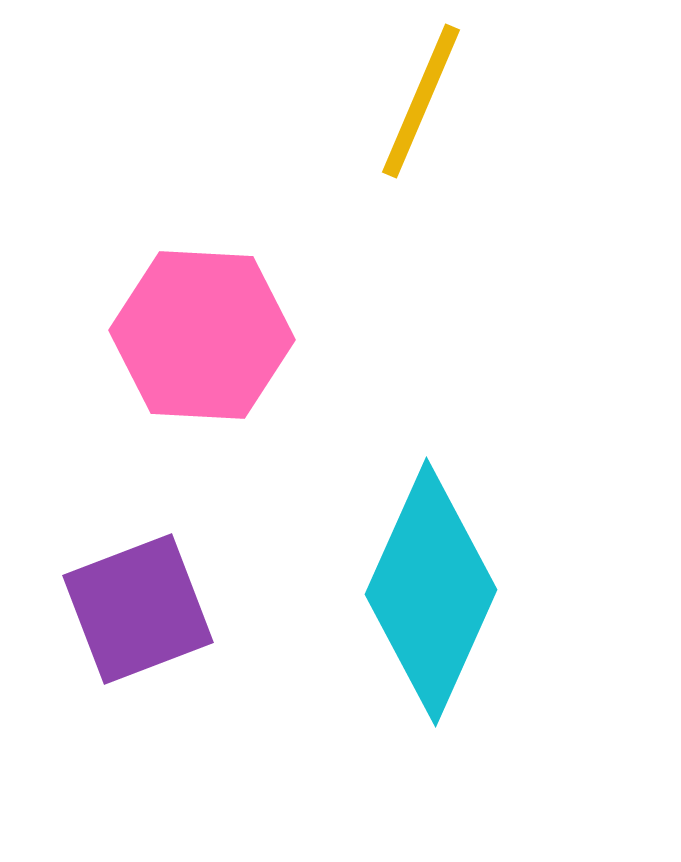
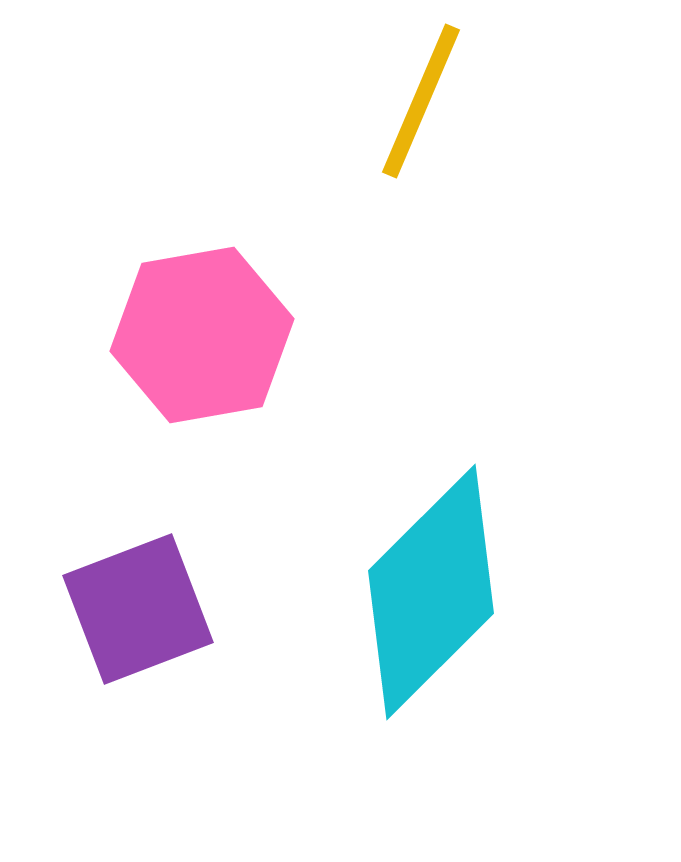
pink hexagon: rotated 13 degrees counterclockwise
cyan diamond: rotated 21 degrees clockwise
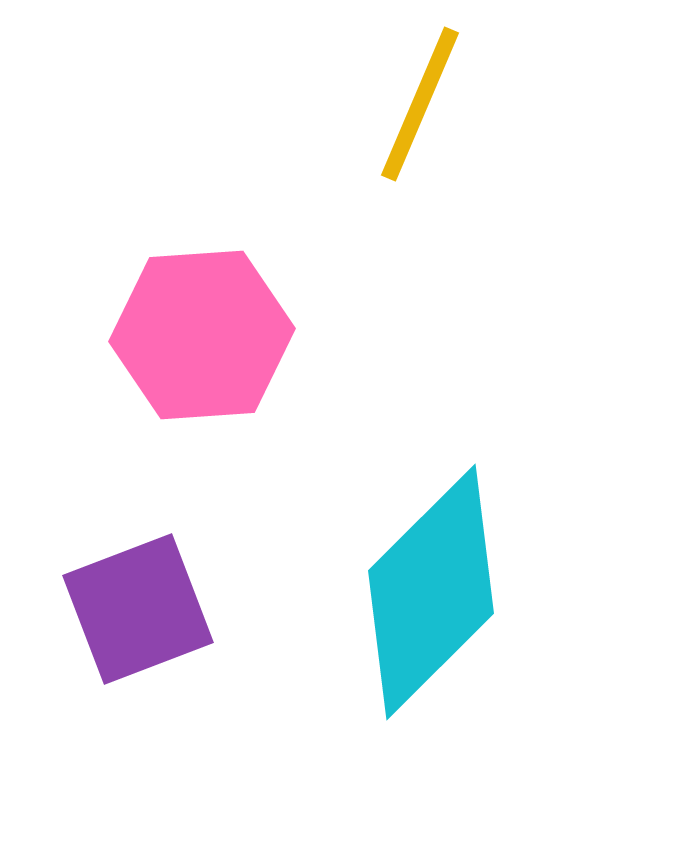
yellow line: moved 1 px left, 3 px down
pink hexagon: rotated 6 degrees clockwise
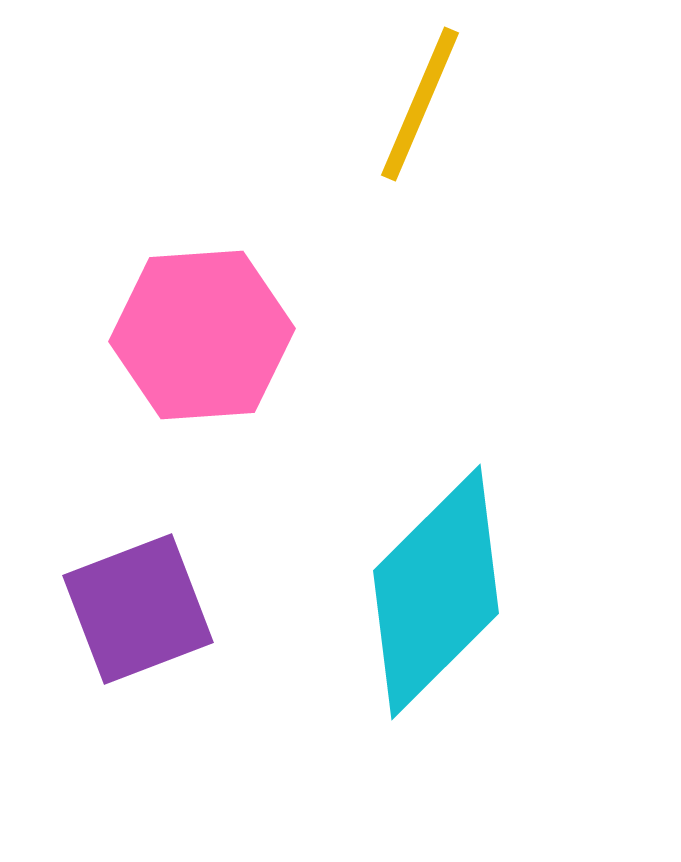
cyan diamond: moved 5 px right
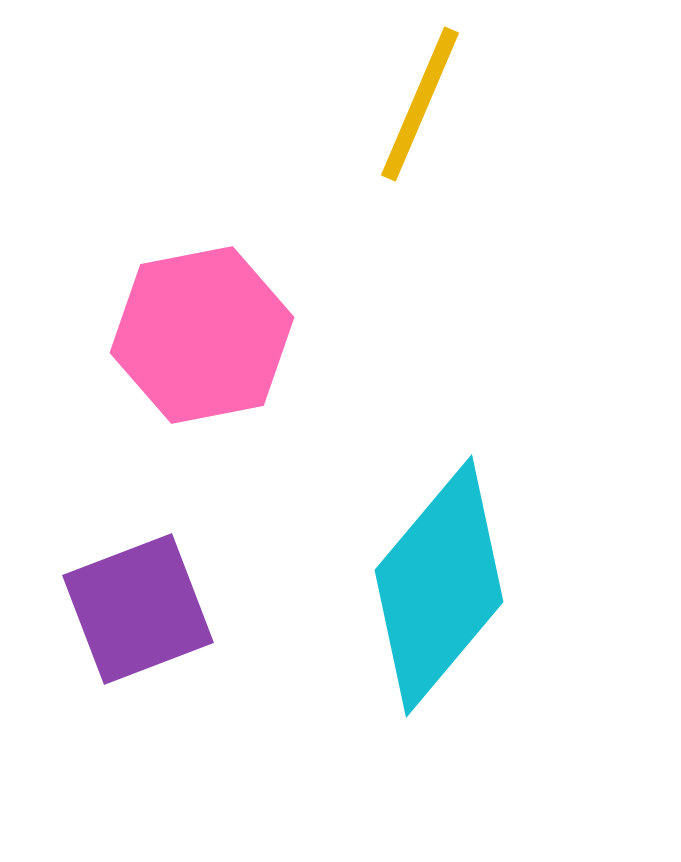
pink hexagon: rotated 7 degrees counterclockwise
cyan diamond: moved 3 px right, 6 px up; rotated 5 degrees counterclockwise
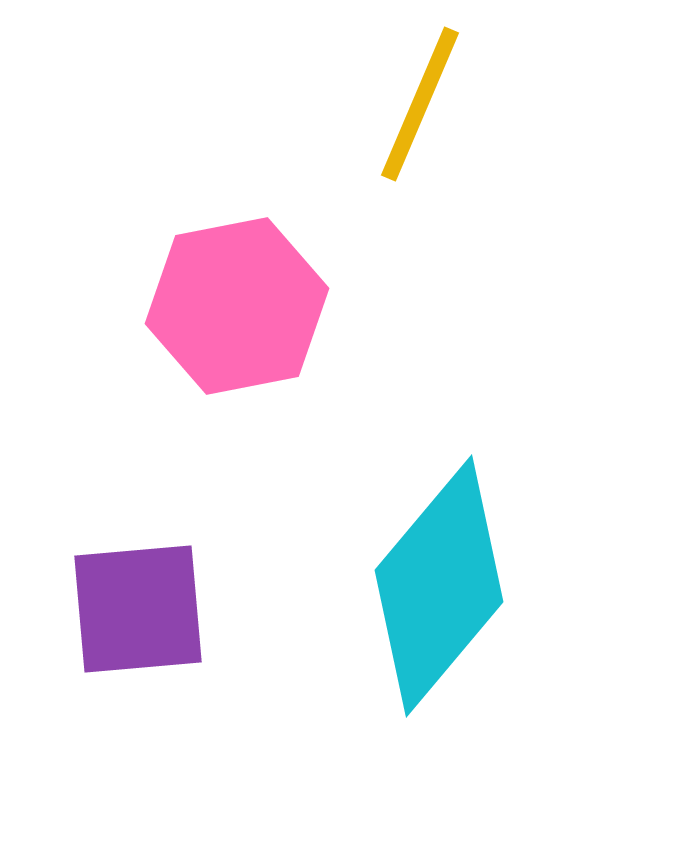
pink hexagon: moved 35 px right, 29 px up
purple square: rotated 16 degrees clockwise
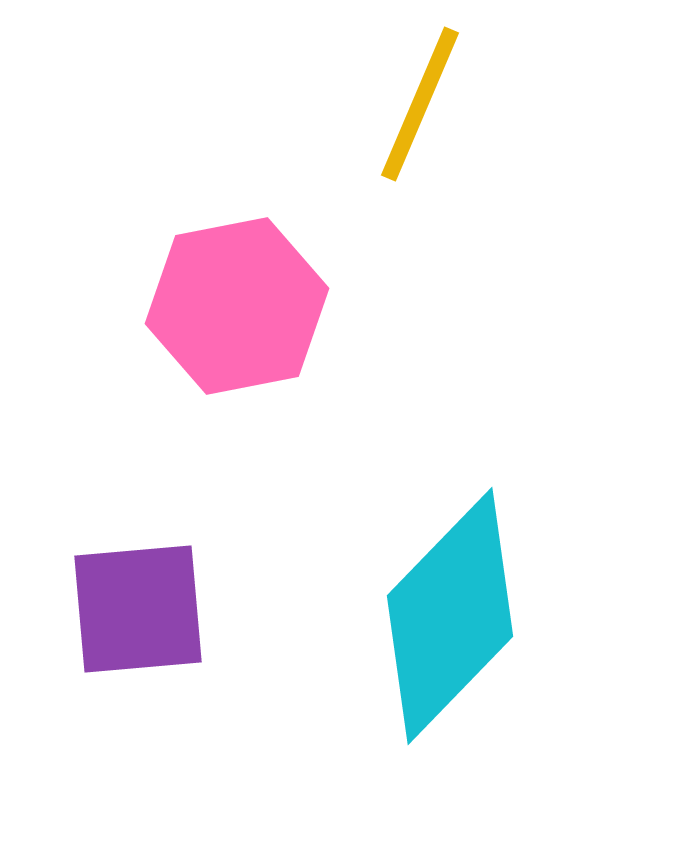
cyan diamond: moved 11 px right, 30 px down; rotated 4 degrees clockwise
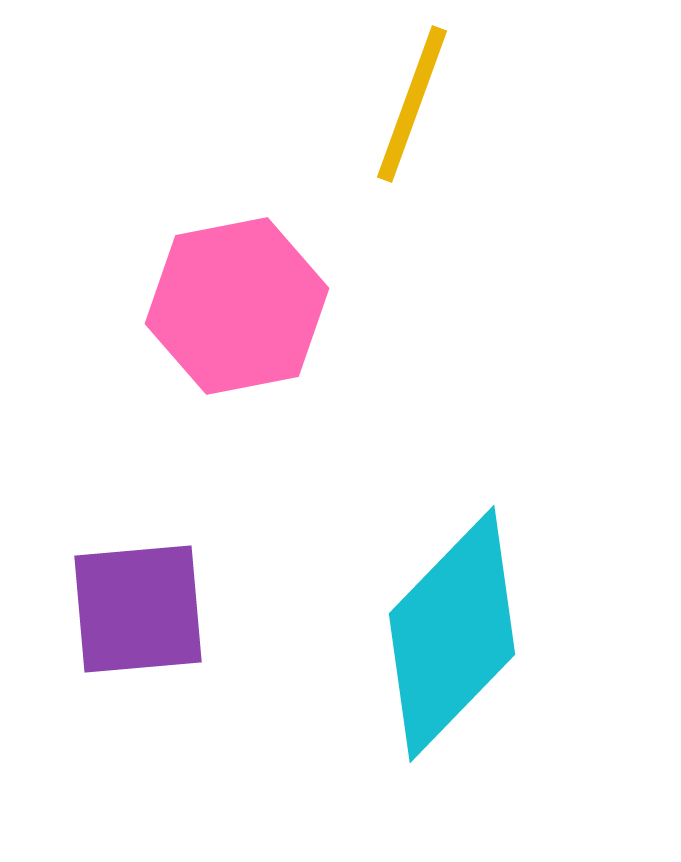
yellow line: moved 8 px left; rotated 3 degrees counterclockwise
cyan diamond: moved 2 px right, 18 px down
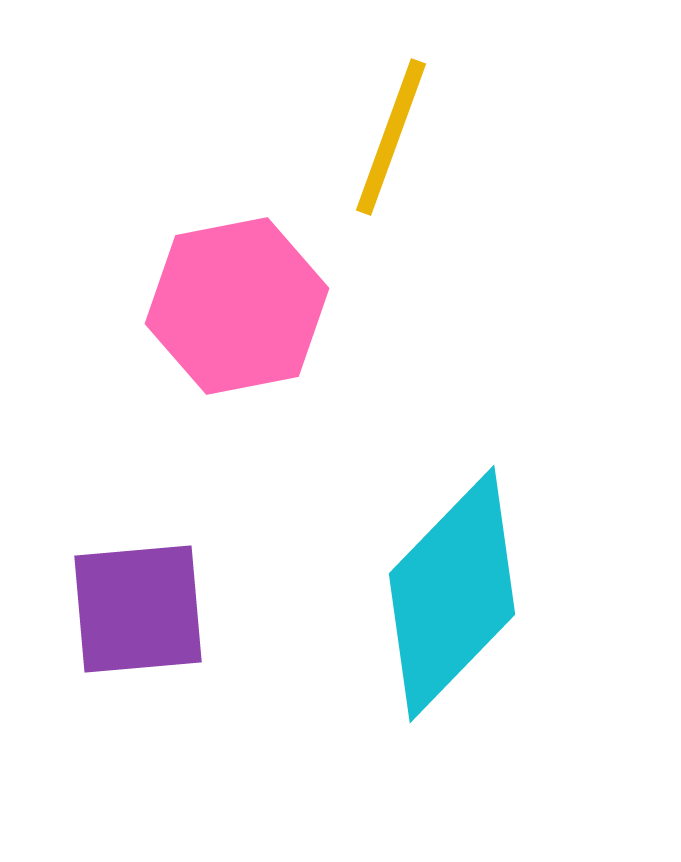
yellow line: moved 21 px left, 33 px down
cyan diamond: moved 40 px up
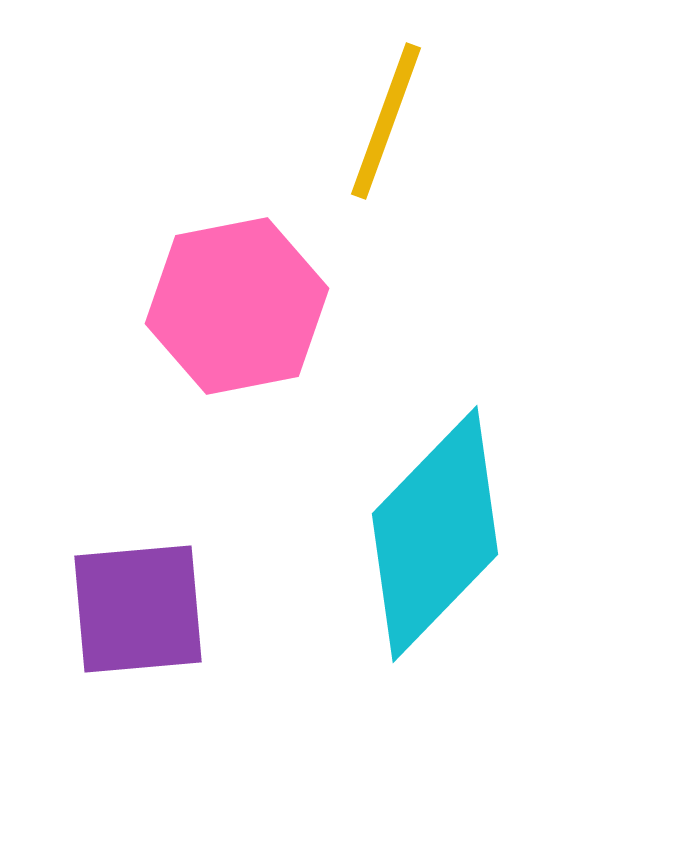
yellow line: moved 5 px left, 16 px up
cyan diamond: moved 17 px left, 60 px up
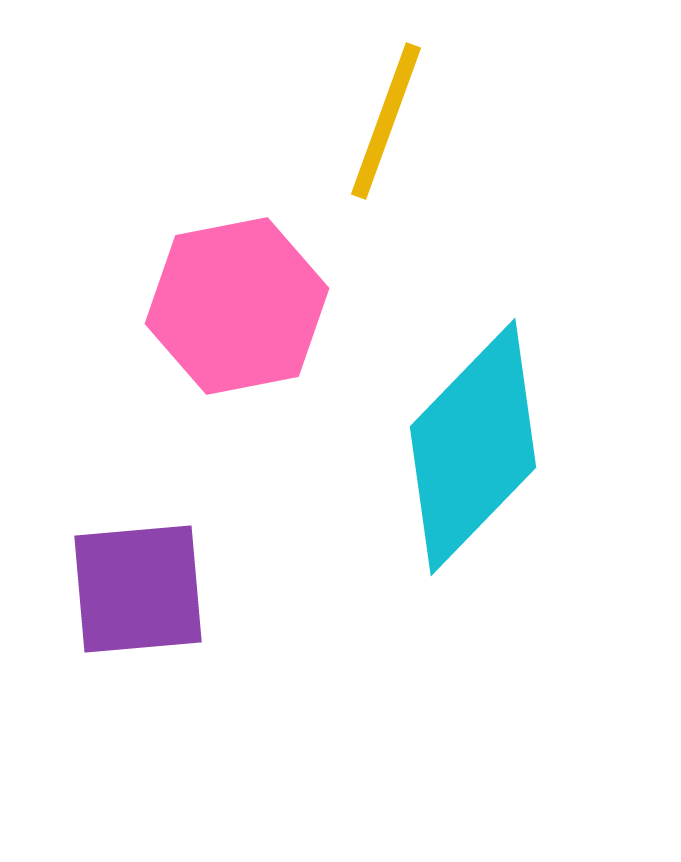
cyan diamond: moved 38 px right, 87 px up
purple square: moved 20 px up
